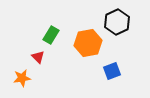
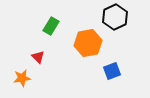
black hexagon: moved 2 px left, 5 px up
green rectangle: moved 9 px up
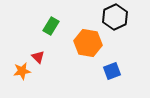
orange hexagon: rotated 20 degrees clockwise
orange star: moved 7 px up
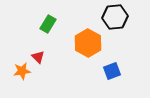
black hexagon: rotated 20 degrees clockwise
green rectangle: moved 3 px left, 2 px up
orange hexagon: rotated 20 degrees clockwise
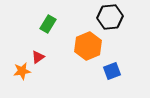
black hexagon: moved 5 px left
orange hexagon: moved 3 px down; rotated 8 degrees clockwise
red triangle: rotated 40 degrees clockwise
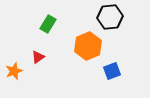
orange star: moved 8 px left; rotated 12 degrees counterclockwise
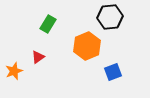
orange hexagon: moved 1 px left
blue square: moved 1 px right, 1 px down
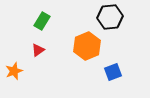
green rectangle: moved 6 px left, 3 px up
red triangle: moved 7 px up
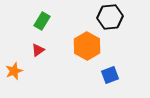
orange hexagon: rotated 8 degrees counterclockwise
blue square: moved 3 px left, 3 px down
